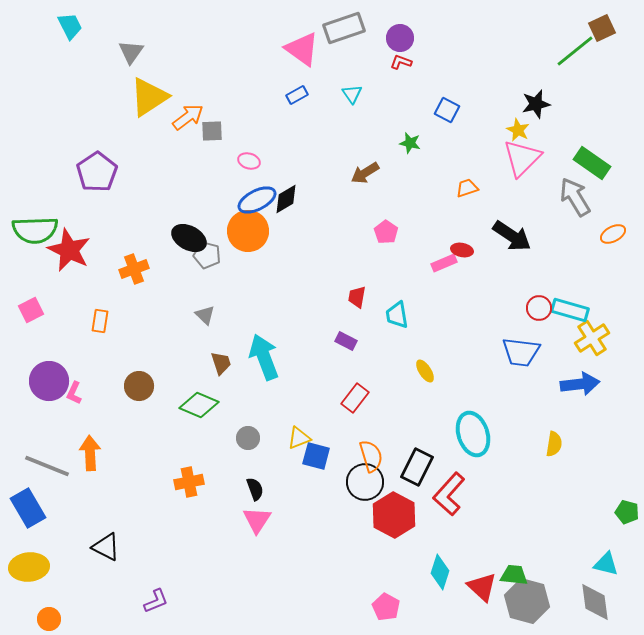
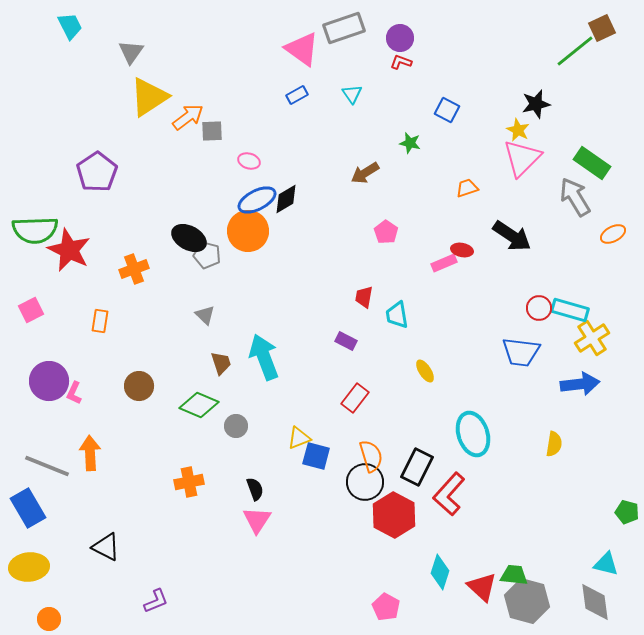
red trapezoid at (357, 297): moved 7 px right
gray circle at (248, 438): moved 12 px left, 12 px up
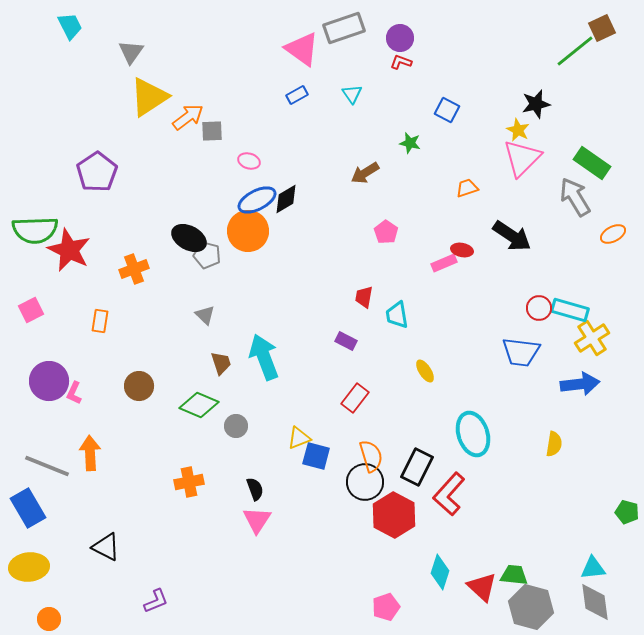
cyan triangle at (606, 564): moved 13 px left, 4 px down; rotated 20 degrees counterclockwise
gray hexagon at (527, 601): moved 4 px right, 6 px down
pink pentagon at (386, 607): rotated 24 degrees clockwise
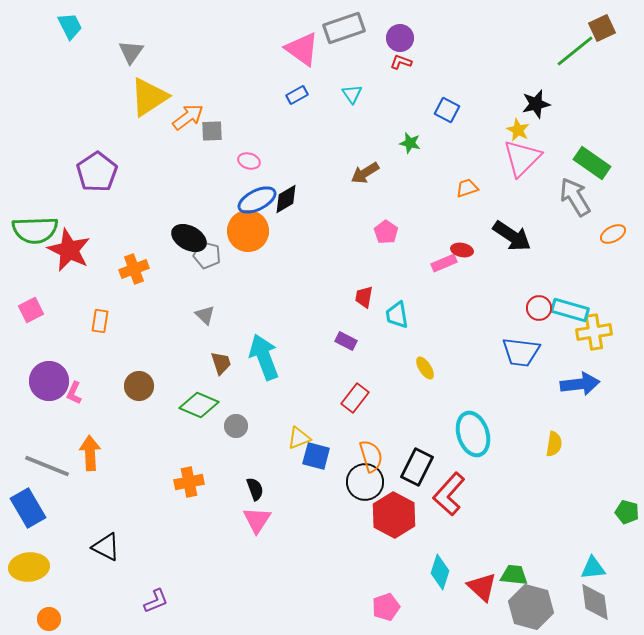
yellow cross at (592, 338): moved 2 px right, 6 px up; rotated 24 degrees clockwise
yellow ellipse at (425, 371): moved 3 px up
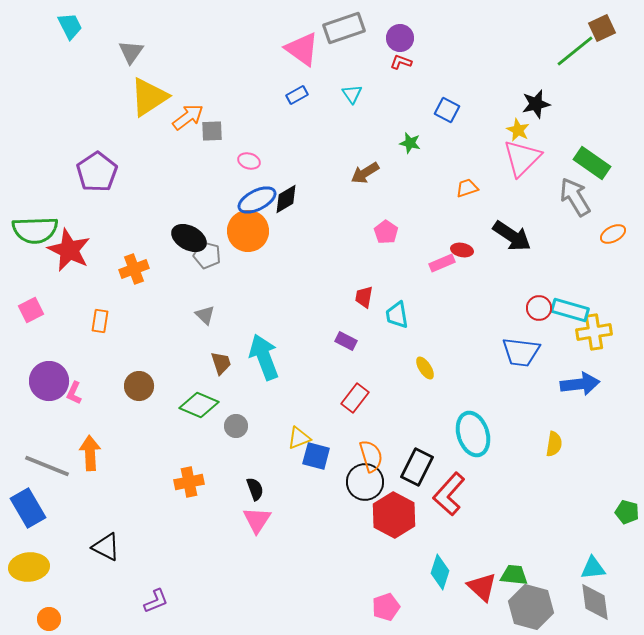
pink rectangle at (444, 263): moved 2 px left
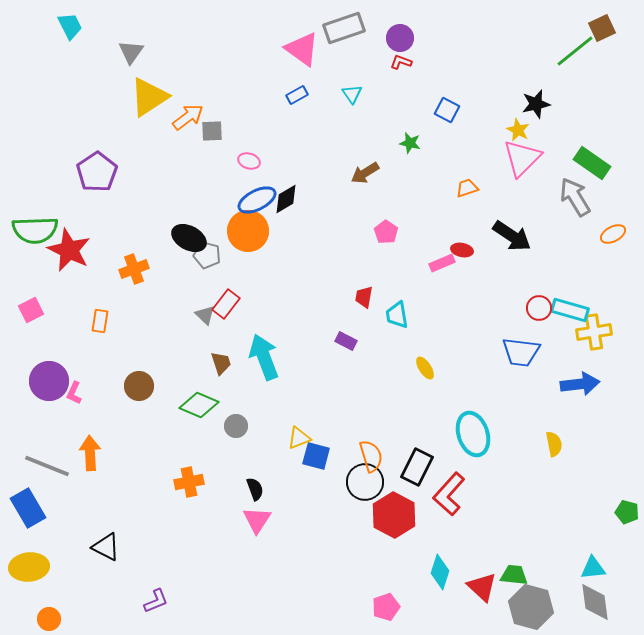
red rectangle at (355, 398): moved 129 px left, 94 px up
yellow semicircle at (554, 444): rotated 20 degrees counterclockwise
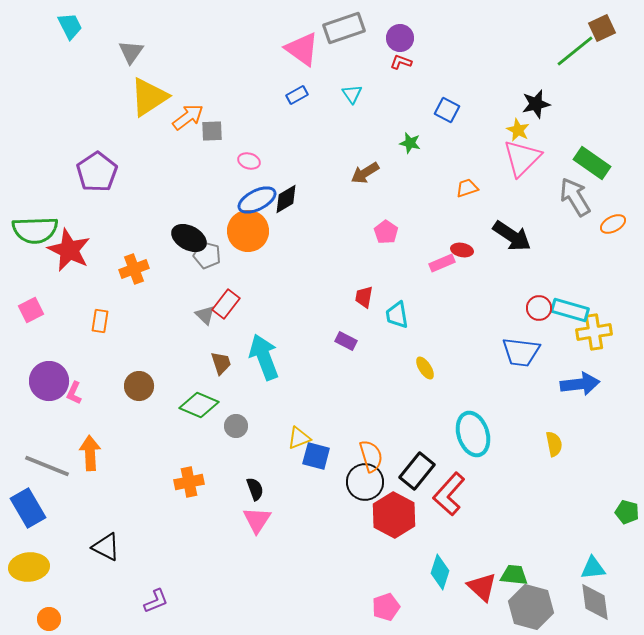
orange ellipse at (613, 234): moved 10 px up
black rectangle at (417, 467): moved 4 px down; rotated 12 degrees clockwise
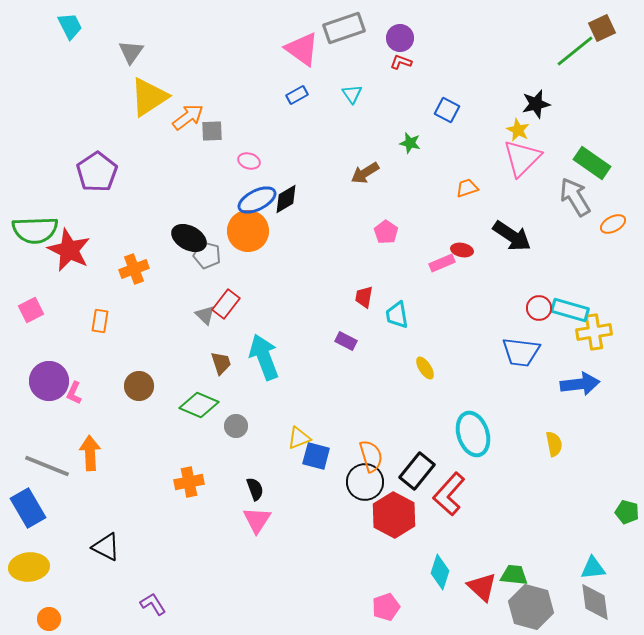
purple L-shape at (156, 601): moved 3 px left, 3 px down; rotated 100 degrees counterclockwise
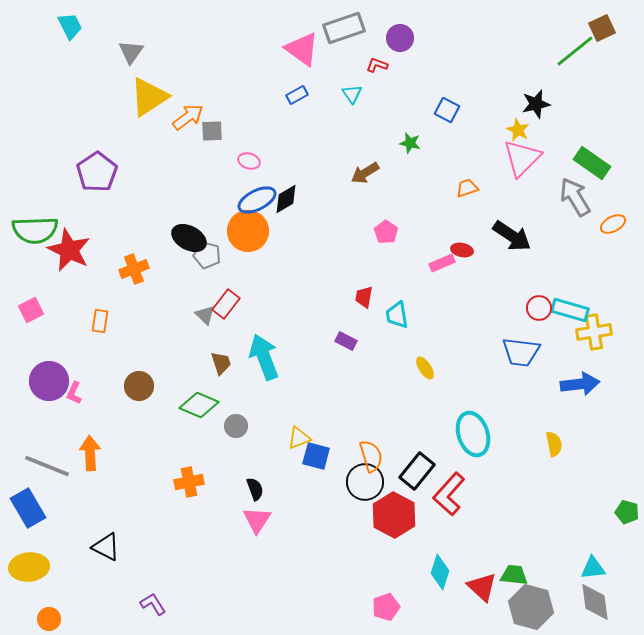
red L-shape at (401, 62): moved 24 px left, 3 px down
